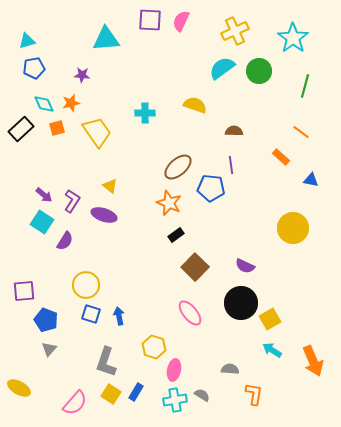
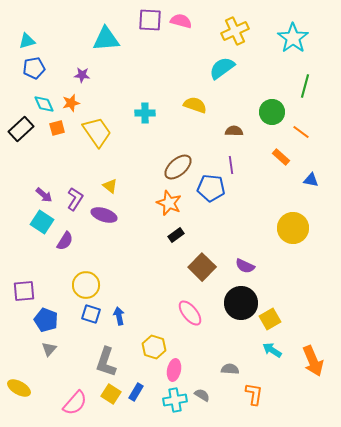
pink semicircle at (181, 21): rotated 80 degrees clockwise
green circle at (259, 71): moved 13 px right, 41 px down
purple L-shape at (72, 201): moved 3 px right, 2 px up
brown square at (195, 267): moved 7 px right
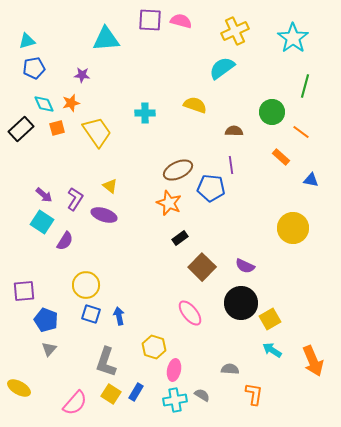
brown ellipse at (178, 167): moved 3 px down; rotated 16 degrees clockwise
black rectangle at (176, 235): moved 4 px right, 3 px down
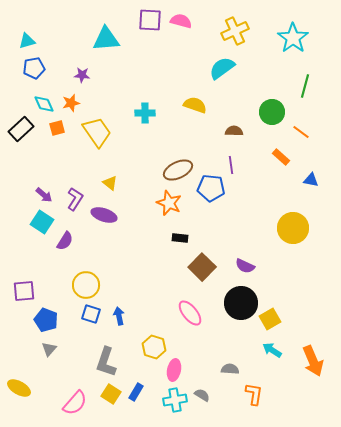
yellow triangle at (110, 186): moved 3 px up
black rectangle at (180, 238): rotated 42 degrees clockwise
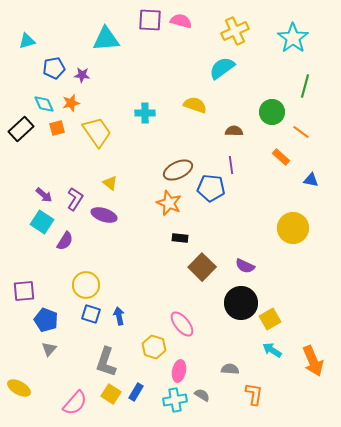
blue pentagon at (34, 68): moved 20 px right
pink ellipse at (190, 313): moved 8 px left, 11 px down
pink ellipse at (174, 370): moved 5 px right, 1 px down
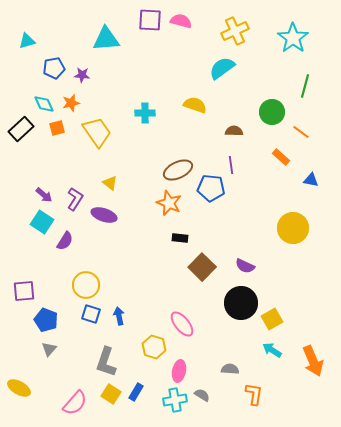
yellow square at (270, 319): moved 2 px right
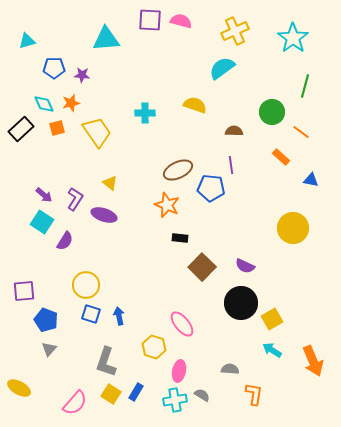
blue pentagon at (54, 68): rotated 10 degrees clockwise
orange star at (169, 203): moved 2 px left, 2 px down
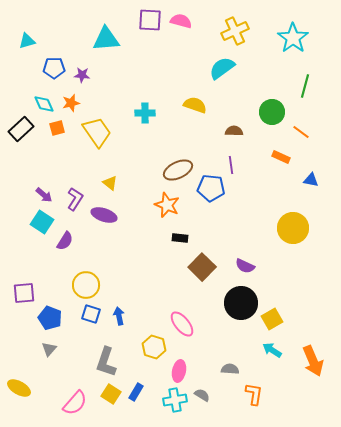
orange rectangle at (281, 157): rotated 18 degrees counterclockwise
purple square at (24, 291): moved 2 px down
blue pentagon at (46, 320): moved 4 px right, 2 px up
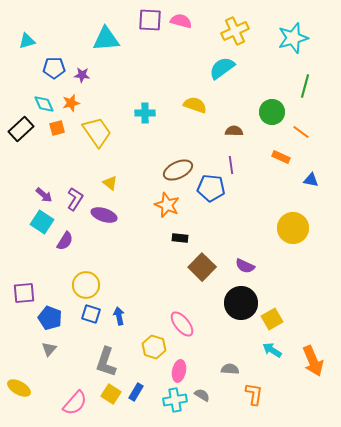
cyan star at (293, 38): rotated 20 degrees clockwise
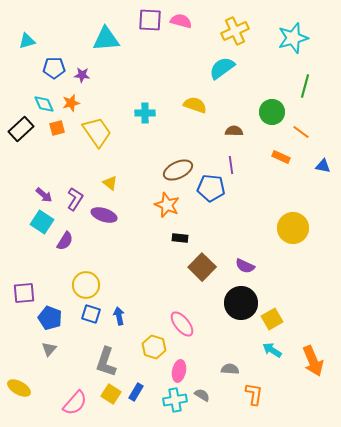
blue triangle at (311, 180): moved 12 px right, 14 px up
